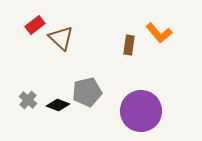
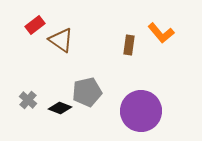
orange L-shape: moved 2 px right
brown triangle: moved 2 px down; rotated 8 degrees counterclockwise
black diamond: moved 2 px right, 3 px down
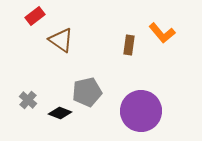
red rectangle: moved 9 px up
orange L-shape: moved 1 px right
black diamond: moved 5 px down
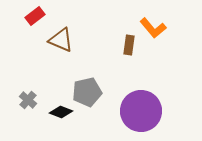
orange L-shape: moved 9 px left, 5 px up
brown triangle: rotated 12 degrees counterclockwise
black diamond: moved 1 px right, 1 px up
